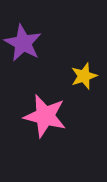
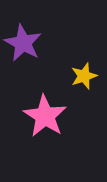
pink star: rotated 18 degrees clockwise
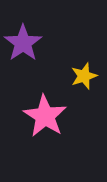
purple star: rotated 9 degrees clockwise
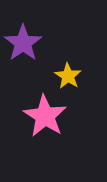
yellow star: moved 16 px left; rotated 20 degrees counterclockwise
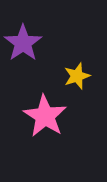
yellow star: moved 9 px right; rotated 20 degrees clockwise
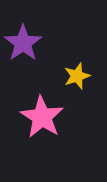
pink star: moved 3 px left, 1 px down
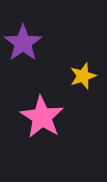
yellow star: moved 6 px right
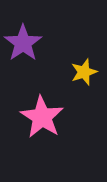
yellow star: moved 1 px right, 4 px up
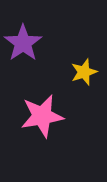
pink star: moved 1 px up; rotated 30 degrees clockwise
